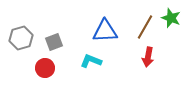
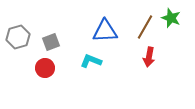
gray hexagon: moved 3 px left, 1 px up
gray square: moved 3 px left
red arrow: moved 1 px right
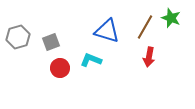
blue triangle: moved 2 px right; rotated 20 degrees clockwise
cyan L-shape: moved 1 px up
red circle: moved 15 px right
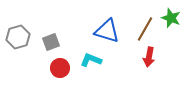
brown line: moved 2 px down
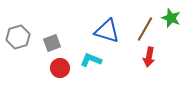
gray square: moved 1 px right, 1 px down
